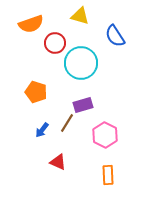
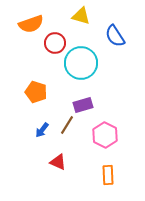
yellow triangle: moved 1 px right
brown line: moved 2 px down
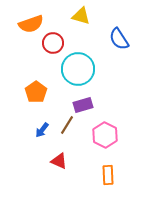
blue semicircle: moved 4 px right, 3 px down
red circle: moved 2 px left
cyan circle: moved 3 px left, 6 px down
orange pentagon: rotated 20 degrees clockwise
red triangle: moved 1 px right, 1 px up
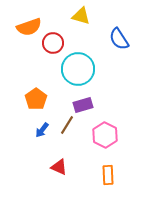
orange semicircle: moved 2 px left, 3 px down
orange pentagon: moved 7 px down
red triangle: moved 6 px down
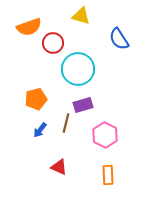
orange pentagon: rotated 20 degrees clockwise
brown line: moved 1 px left, 2 px up; rotated 18 degrees counterclockwise
blue arrow: moved 2 px left
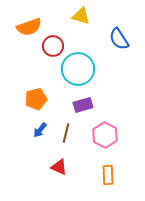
red circle: moved 3 px down
brown line: moved 10 px down
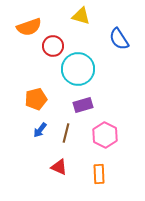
orange rectangle: moved 9 px left, 1 px up
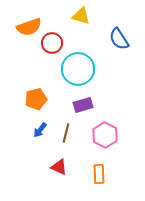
red circle: moved 1 px left, 3 px up
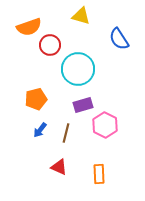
red circle: moved 2 px left, 2 px down
pink hexagon: moved 10 px up
